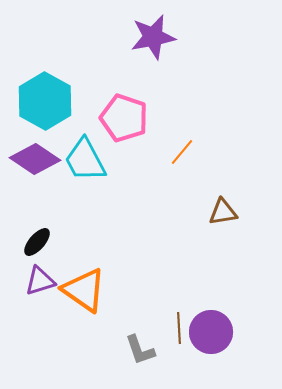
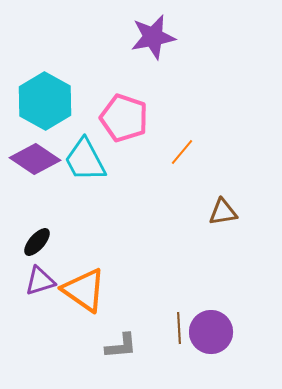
gray L-shape: moved 19 px left, 4 px up; rotated 76 degrees counterclockwise
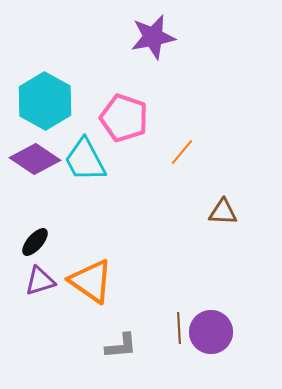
brown triangle: rotated 12 degrees clockwise
black ellipse: moved 2 px left
orange triangle: moved 7 px right, 9 px up
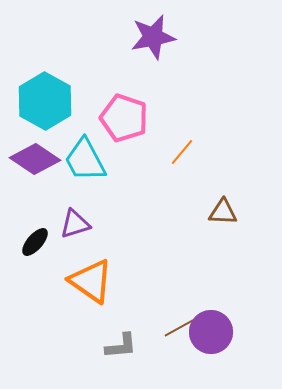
purple triangle: moved 35 px right, 57 px up
brown line: rotated 64 degrees clockwise
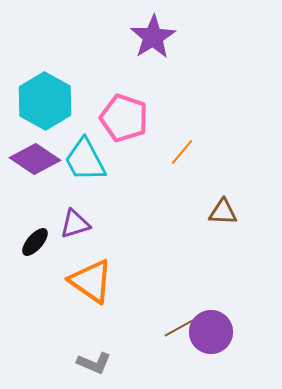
purple star: rotated 21 degrees counterclockwise
gray L-shape: moved 27 px left, 17 px down; rotated 28 degrees clockwise
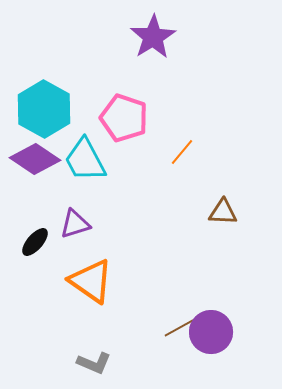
cyan hexagon: moved 1 px left, 8 px down
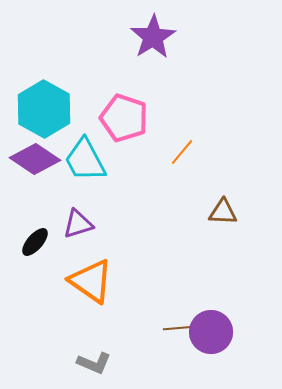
purple triangle: moved 3 px right
brown line: rotated 24 degrees clockwise
